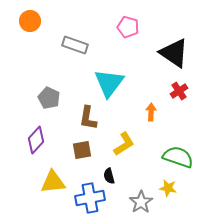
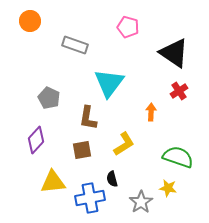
black semicircle: moved 3 px right, 3 px down
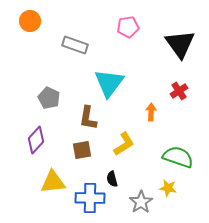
pink pentagon: rotated 25 degrees counterclockwise
black triangle: moved 6 px right, 9 px up; rotated 20 degrees clockwise
blue cross: rotated 12 degrees clockwise
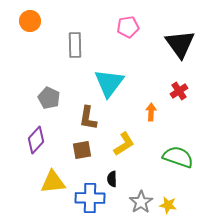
gray rectangle: rotated 70 degrees clockwise
black semicircle: rotated 14 degrees clockwise
yellow star: moved 17 px down
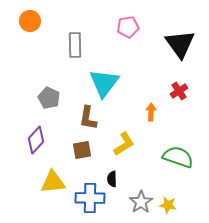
cyan triangle: moved 5 px left
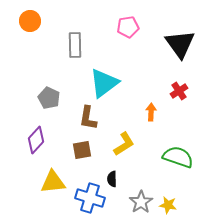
cyan triangle: rotated 16 degrees clockwise
blue cross: rotated 16 degrees clockwise
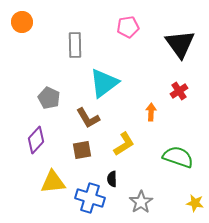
orange circle: moved 8 px left, 1 px down
brown L-shape: rotated 40 degrees counterclockwise
yellow star: moved 27 px right, 2 px up
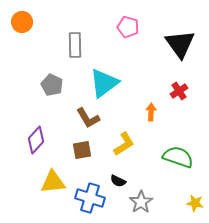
pink pentagon: rotated 25 degrees clockwise
gray pentagon: moved 3 px right, 13 px up
black semicircle: moved 6 px right, 2 px down; rotated 63 degrees counterclockwise
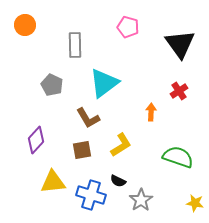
orange circle: moved 3 px right, 3 px down
yellow L-shape: moved 3 px left, 1 px down
blue cross: moved 1 px right, 3 px up
gray star: moved 2 px up
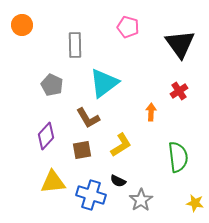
orange circle: moved 3 px left
purple diamond: moved 10 px right, 4 px up
green semicircle: rotated 64 degrees clockwise
